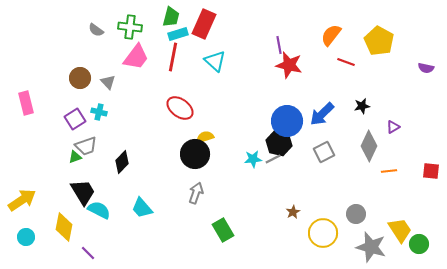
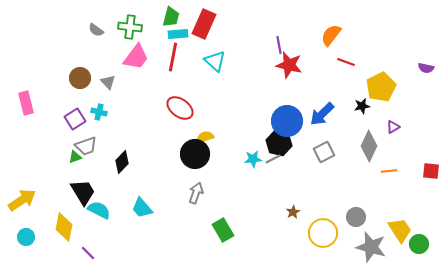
cyan rectangle at (178, 34): rotated 12 degrees clockwise
yellow pentagon at (379, 41): moved 2 px right, 46 px down; rotated 16 degrees clockwise
gray circle at (356, 214): moved 3 px down
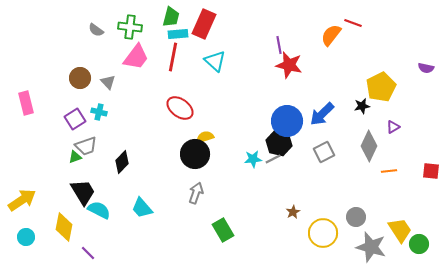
red line at (346, 62): moved 7 px right, 39 px up
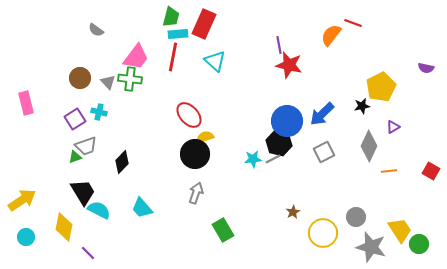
green cross at (130, 27): moved 52 px down
red ellipse at (180, 108): moved 9 px right, 7 px down; rotated 12 degrees clockwise
red square at (431, 171): rotated 24 degrees clockwise
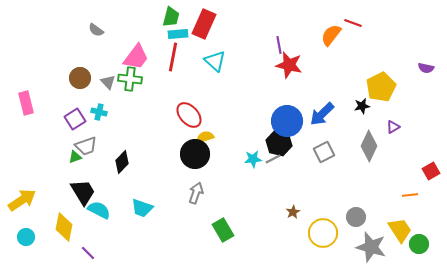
orange line at (389, 171): moved 21 px right, 24 px down
red square at (431, 171): rotated 30 degrees clockwise
cyan trapezoid at (142, 208): rotated 30 degrees counterclockwise
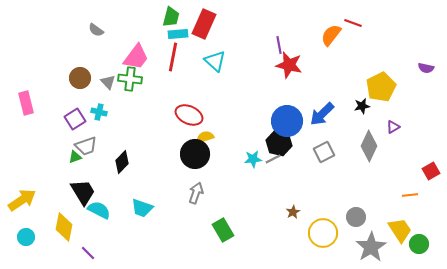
red ellipse at (189, 115): rotated 24 degrees counterclockwise
gray star at (371, 247): rotated 24 degrees clockwise
